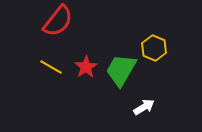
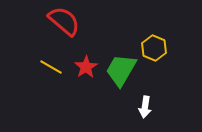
red semicircle: moved 6 px right; rotated 88 degrees counterclockwise
white arrow: moved 1 px right; rotated 130 degrees clockwise
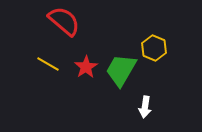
yellow line: moved 3 px left, 3 px up
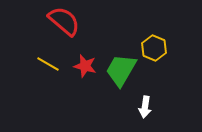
red star: moved 1 px left, 1 px up; rotated 25 degrees counterclockwise
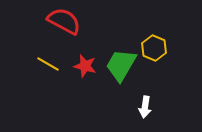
red semicircle: rotated 12 degrees counterclockwise
green trapezoid: moved 5 px up
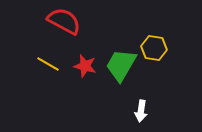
yellow hexagon: rotated 15 degrees counterclockwise
white arrow: moved 4 px left, 4 px down
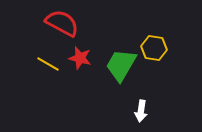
red semicircle: moved 2 px left, 2 px down
red star: moved 5 px left, 8 px up
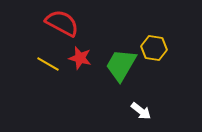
white arrow: rotated 60 degrees counterclockwise
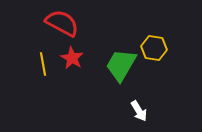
red star: moved 8 px left; rotated 15 degrees clockwise
yellow line: moved 5 px left; rotated 50 degrees clockwise
white arrow: moved 2 px left; rotated 20 degrees clockwise
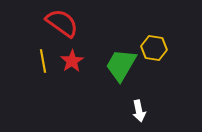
red semicircle: rotated 8 degrees clockwise
red star: moved 3 px down; rotated 10 degrees clockwise
yellow line: moved 3 px up
white arrow: rotated 20 degrees clockwise
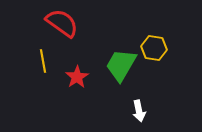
red star: moved 5 px right, 16 px down
